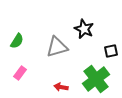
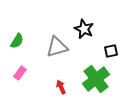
red arrow: rotated 56 degrees clockwise
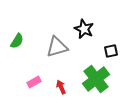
pink rectangle: moved 14 px right, 9 px down; rotated 24 degrees clockwise
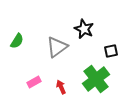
gray triangle: rotated 20 degrees counterclockwise
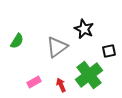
black square: moved 2 px left
green cross: moved 7 px left, 4 px up
red arrow: moved 2 px up
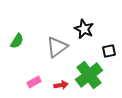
red arrow: rotated 104 degrees clockwise
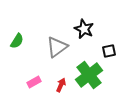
red arrow: rotated 56 degrees counterclockwise
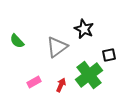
green semicircle: rotated 105 degrees clockwise
black square: moved 4 px down
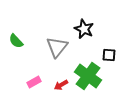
green semicircle: moved 1 px left
gray triangle: rotated 15 degrees counterclockwise
black square: rotated 16 degrees clockwise
green cross: moved 1 px left, 1 px down; rotated 16 degrees counterclockwise
red arrow: rotated 144 degrees counterclockwise
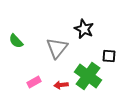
gray triangle: moved 1 px down
black square: moved 1 px down
red arrow: rotated 24 degrees clockwise
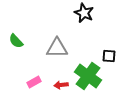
black star: moved 16 px up
gray triangle: rotated 50 degrees clockwise
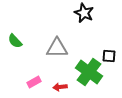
green semicircle: moved 1 px left
green cross: moved 1 px right, 4 px up
red arrow: moved 1 px left, 2 px down
